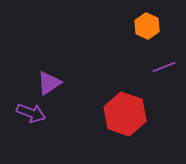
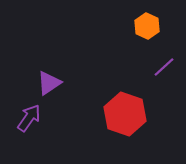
purple line: rotated 20 degrees counterclockwise
purple arrow: moved 2 px left, 5 px down; rotated 76 degrees counterclockwise
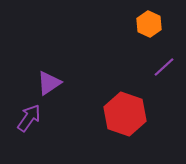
orange hexagon: moved 2 px right, 2 px up
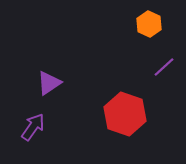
purple arrow: moved 4 px right, 9 px down
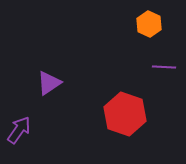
purple line: rotated 45 degrees clockwise
purple arrow: moved 14 px left, 3 px down
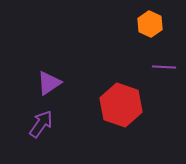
orange hexagon: moved 1 px right
red hexagon: moved 4 px left, 9 px up
purple arrow: moved 22 px right, 6 px up
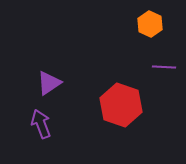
purple arrow: rotated 56 degrees counterclockwise
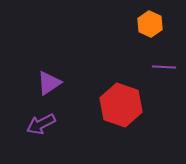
purple arrow: rotated 96 degrees counterclockwise
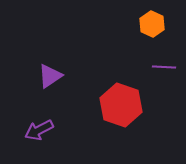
orange hexagon: moved 2 px right
purple triangle: moved 1 px right, 7 px up
purple arrow: moved 2 px left, 6 px down
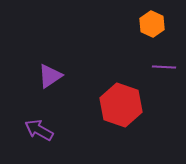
purple arrow: rotated 56 degrees clockwise
